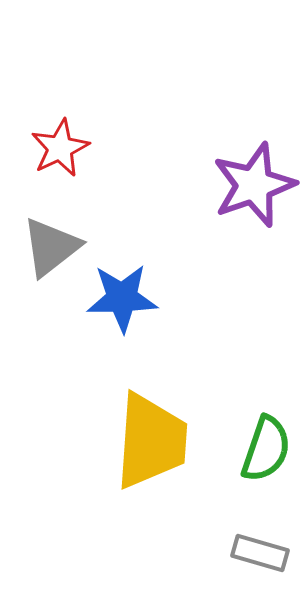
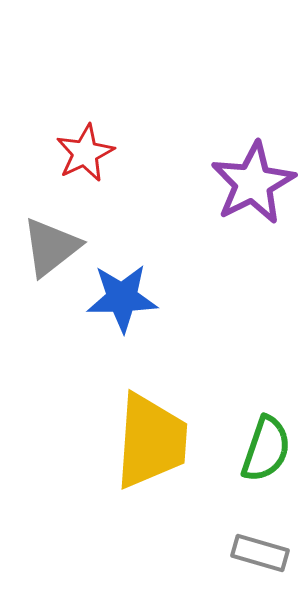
red star: moved 25 px right, 5 px down
purple star: moved 1 px left, 2 px up; rotated 8 degrees counterclockwise
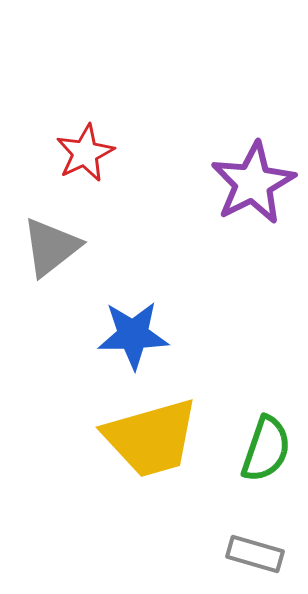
blue star: moved 11 px right, 37 px down
yellow trapezoid: moved 3 px up; rotated 70 degrees clockwise
gray rectangle: moved 5 px left, 1 px down
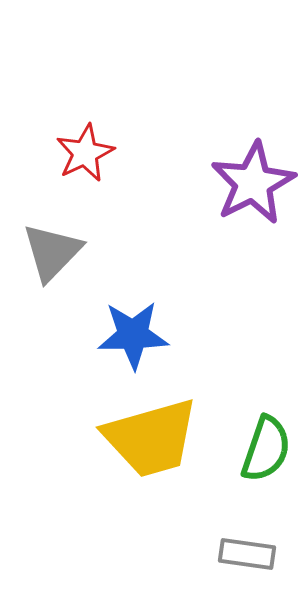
gray triangle: moved 1 px right, 5 px down; rotated 8 degrees counterclockwise
gray rectangle: moved 8 px left; rotated 8 degrees counterclockwise
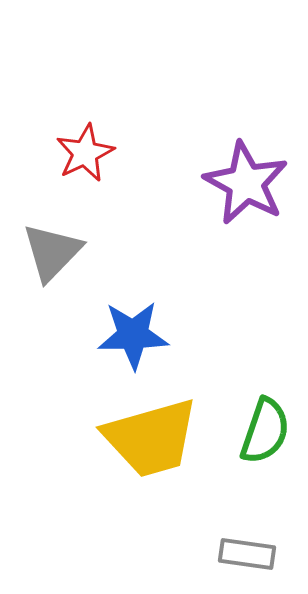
purple star: moved 7 px left; rotated 16 degrees counterclockwise
green semicircle: moved 1 px left, 18 px up
